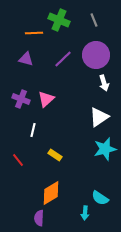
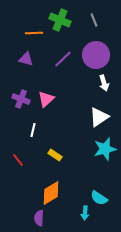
green cross: moved 1 px right
cyan semicircle: moved 1 px left
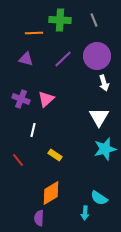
green cross: rotated 20 degrees counterclockwise
purple circle: moved 1 px right, 1 px down
white triangle: rotated 25 degrees counterclockwise
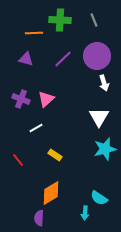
white line: moved 3 px right, 2 px up; rotated 48 degrees clockwise
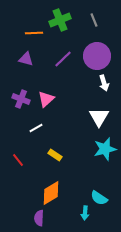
green cross: rotated 25 degrees counterclockwise
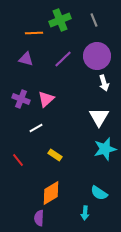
cyan semicircle: moved 5 px up
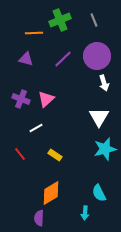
red line: moved 2 px right, 6 px up
cyan semicircle: rotated 30 degrees clockwise
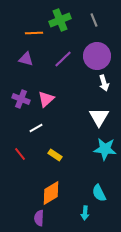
cyan star: rotated 20 degrees clockwise
